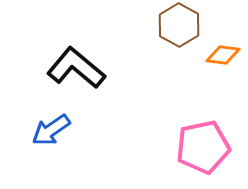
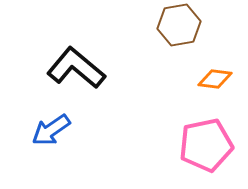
brown hexagon: rotated 21 degrees clockwise
orange diamond: moved 8 px left, 24 px down
pink pentagon: moved 3 px right, 2 px up
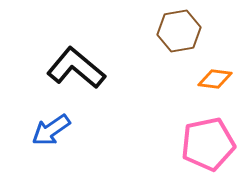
brown hexagon: moved 6 px down
pink pentagon: moved 2 px right, 1 px up
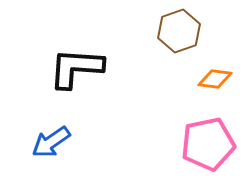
brown hexagon: rotated 9 degrees counterclockwise
black L-shape: rotated 36 degrees counterclockwise
blue arrow: moved 12 px down
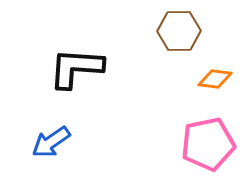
brown hexagon: rotated 18 degrees clockwise
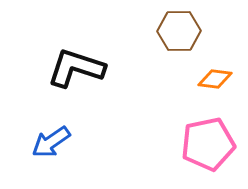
black L-shape: rotated 14 degrees clockwise
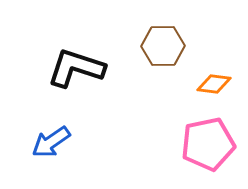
brown hexagon: moved 16 px left, 15 px down
orange diamond: moved 1 px left, 5 px down
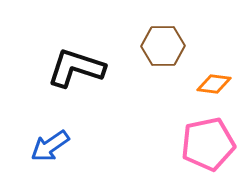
blue arrow: moved 1 px left, 4 px down
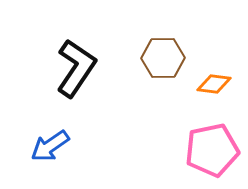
brown hexagon: moved 12 px down
black L-shape: rotated 106 degrees clockwise
pink pentagon: moved 4 px right, 6 px down
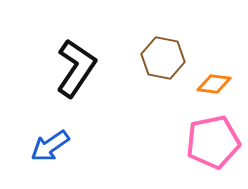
brown hexagon: rotated 12 degrees clockwise
pink pentagon: moved 1 px right, 8 px up
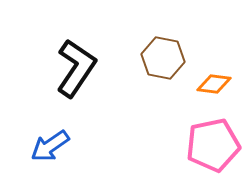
pink pentagon: moved 3 px down
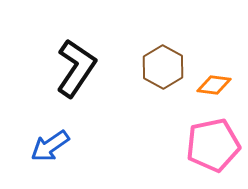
brown hexagon: moved 9 px down; rotated 18 degrees clockwise
orange diamond: moved 1 px down
